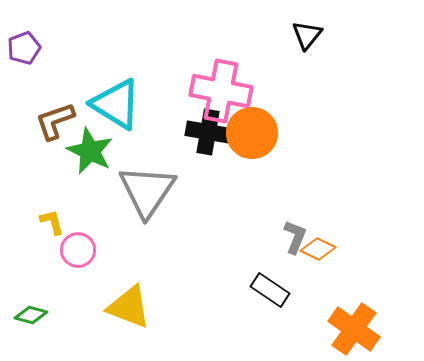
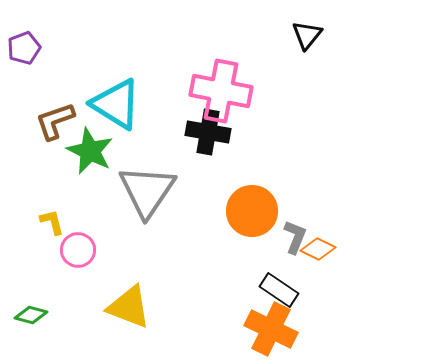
orange circle: moved 78 px down
black rectangle: moved 9 px right
orange cross: moved 83 px left; rotated 9 degrees counterclockwise
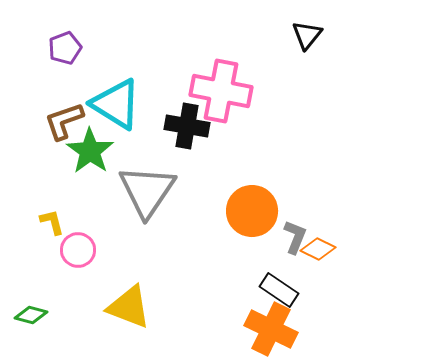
purple pentagon: moved 41 px right
brown L-shape: moved 9 px right
black cross: moved 21 px left, 6 px up
green star: rotated 9 degrees clockwise
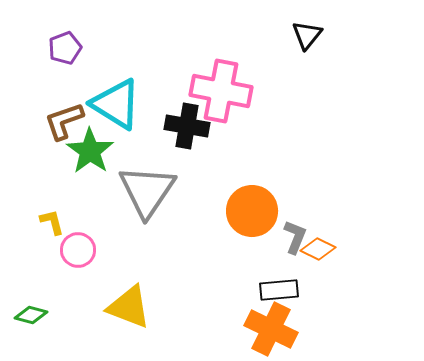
black rectangle: rotated 39 degrees counterclockwise
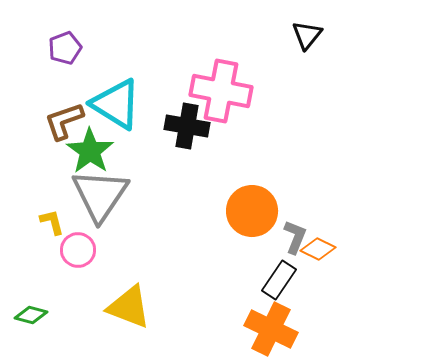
gray triangle: moved 47 px left, 4 px down
black rectangle: moved 10 px up; rotated 51 degrees counterclockwise
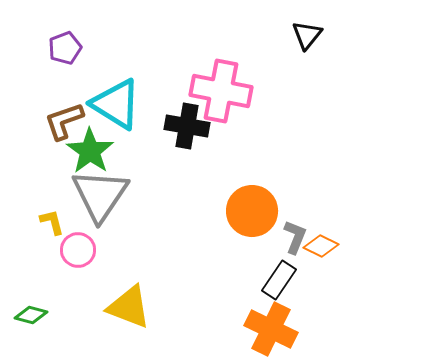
orange diamond: moved 3 px right, 3 px up
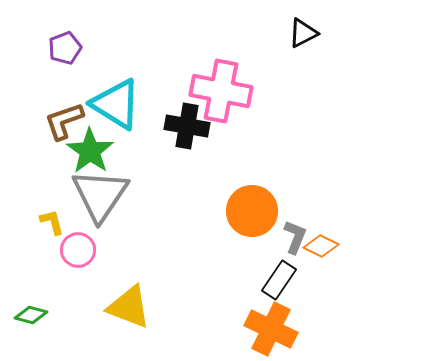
black triangle: moved 4 px left, 2 px up; rotated 24 degrees clockwise
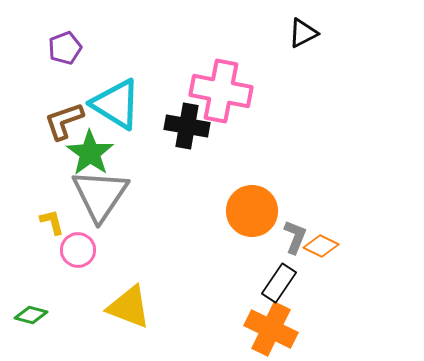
green star: moved 2 px down
black rectangle: moved 3 px down
